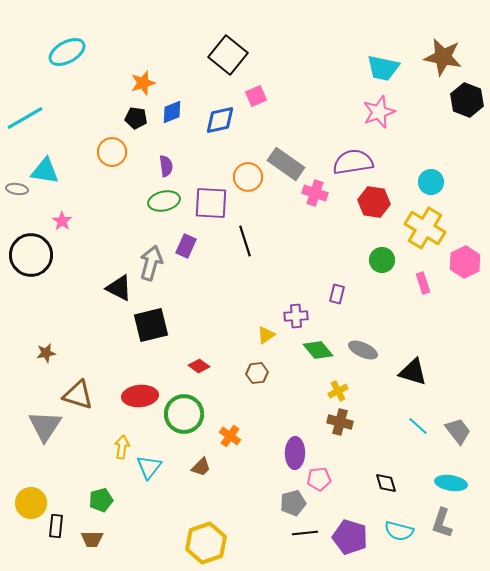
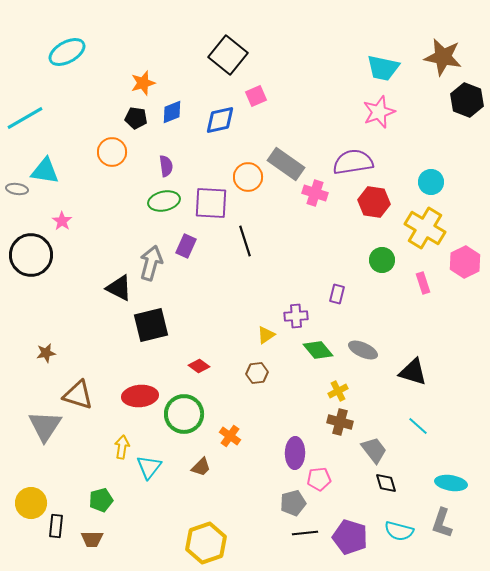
gray trapezoid at (458, 431): moved 84 px left, 19 px down
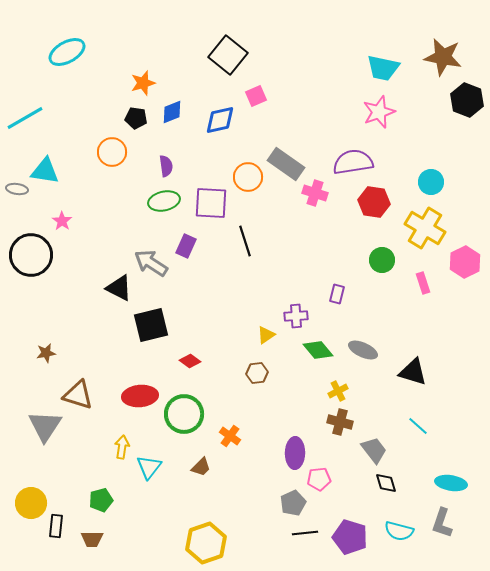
gray arrow at (151, 263): rotated 72 degrees counterclockwise
red diamond at (199, 366): moved 9 px left, 5 px up
gray pentagon at (293, 503): rotated 10 degrees counterclockwise
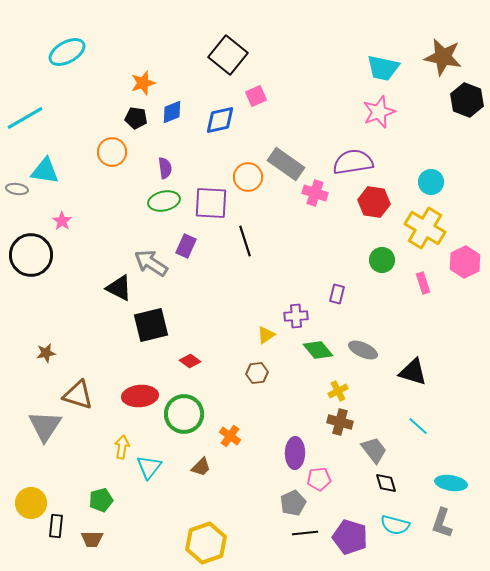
purple semicircle at (166, 166): moved 1 px left, 2 px down
cyan semicircle at (399, 531): moved 4 px left, 6 px up
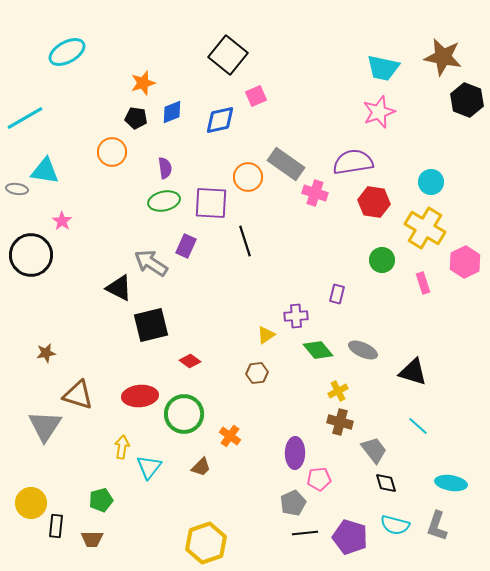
gray L-shape at (442, 523): moved 5 px left, 3 px down
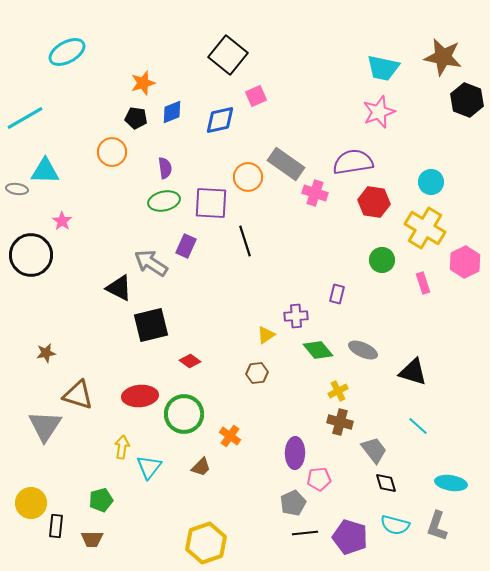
cyan triangle at (45, 171): rotated 8 degrees counterclockwise
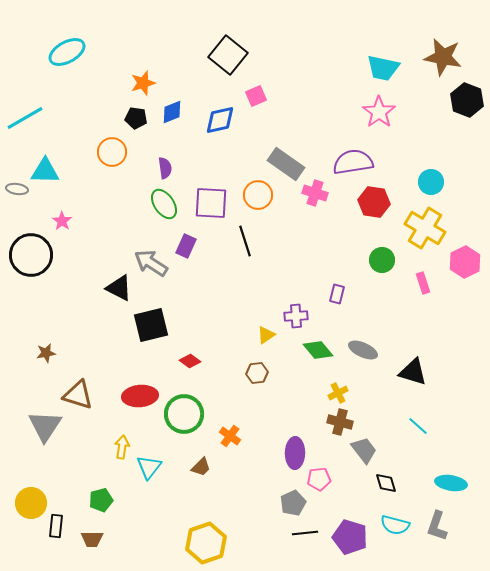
pink star at (379, 112): rotated 16 degrees counterclockwise
orange circle at (248, 177): moved 10 px right, 18 px down
green ellipse at (164, 201): moved 3 px down; rotated 68 degrees clockwise
yellow cross at (338, 391): moved 2 px down
gray trapezoid at (374, 450): moved 10 px left
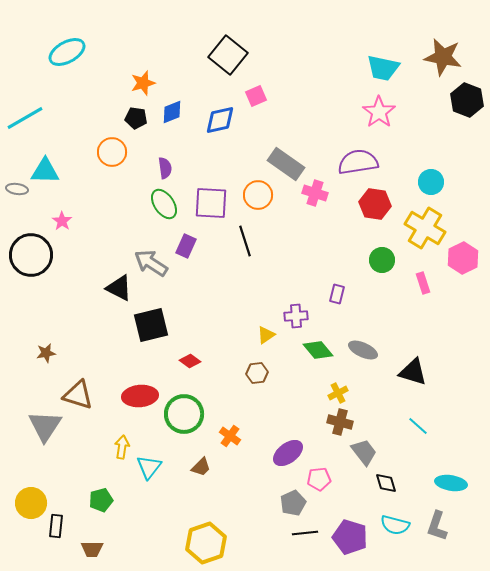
purple semicircle at (353, 162): moved 5 px right
red hexagon at (374, 202): moved 1 px right, 2 px down
pink hexagon at (465, 262): moved 2 px left, 4 px up
gray trapezoid at (364, 450): moved 2 px down
purple ellipse at (295, 453): moved 7 px left; rotated 52 degrees clockwise
brown trapezoid at (92, 539): moved 10 px down
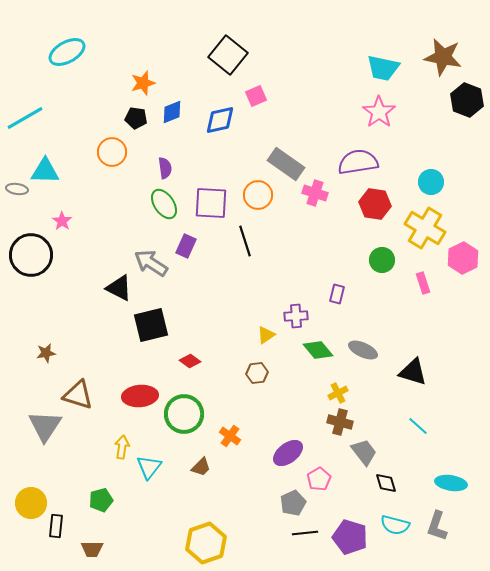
pink pentagon at (319, 479): rotated 25 degrees counterclockwise
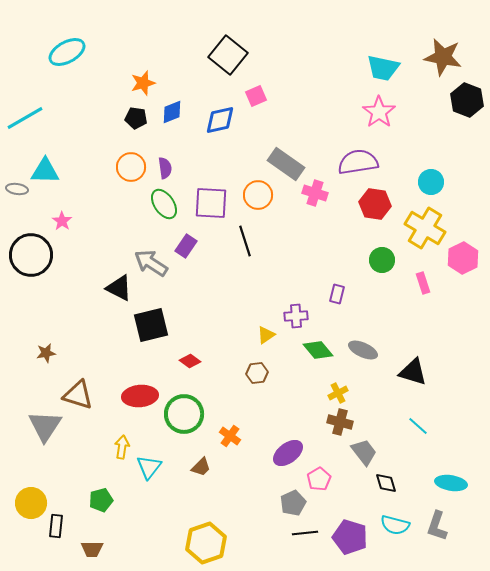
orange circle at (112, 152): moved 19 px right, 15 px down
purple rectangle at (186, 246): rotated 10 degrees clockwise
